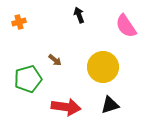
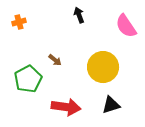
green pentagon: rotated 12 degrees counterclockwise
black triangle: moved 1 px right
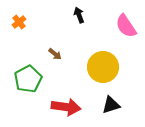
orange cross: rotated 24 degrees counterclockwise
brown arrow: moved 6 px up
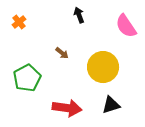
brown arrow: moved 7 px right, 1 px up
green pentagon: moved 1 px left, 1 px up
red arrow: moved 1 px right, 1 px down
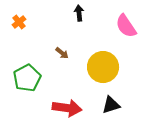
black arrow: moved 2 px up; rotated 14 degrees clockwise
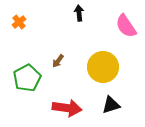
brown arrow: moved 4 px left, 8 px down; rotated 88 degrees clockwise
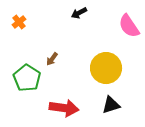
black arrow: rotated 112 degrees counterclockwise
pink semicircle: moved 3 px right
brown arrow: moved 6 px left, 2 px up
yellow circle: moved 3 px right, 1 px down
green pentagon: rotated 12 degrees counterclockwise
red arrow: moved 3 px left
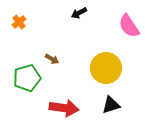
brown arrow: rotated 96 degrees counterclockwise
green pentagon: rotated 24 degrees clockwise
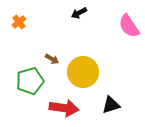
yellow circle: moved 23 px left, 4 px down
green pentagon: moved 3 px right, 3 px down
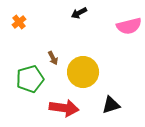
pink semicircle: rotated 70 degrees counterclockwise
brown arrow: moved 1 px right, 1 px up; rotated 32 degrees clockwise
green pentagon: moved 2 px up
